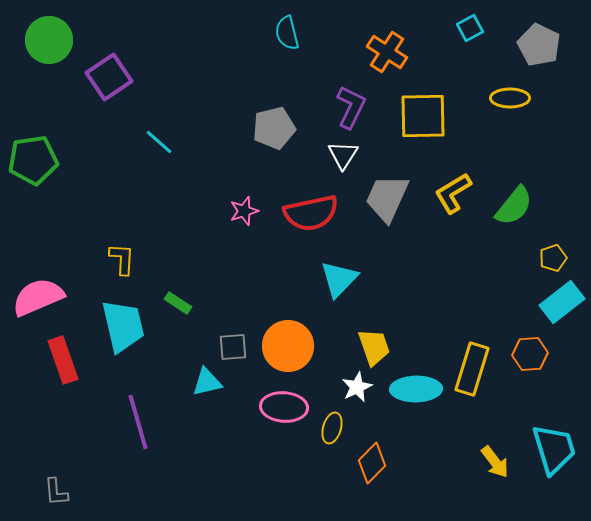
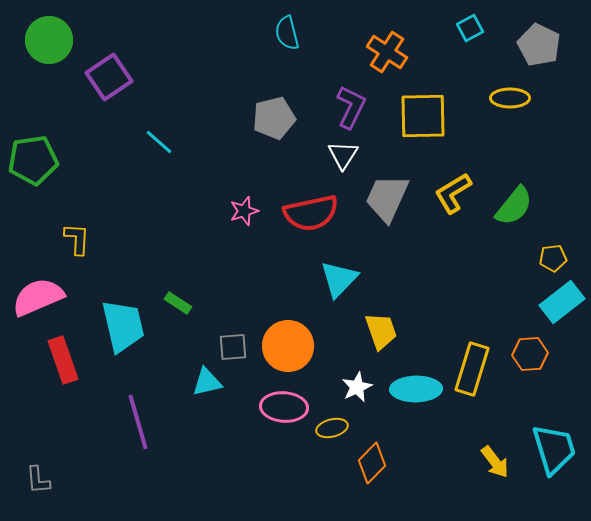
gray pentagon at (274, 128): moved 10 px up
yellow pentagon at (553, 258): rotated 12 degrees clockwise
yellow L-shape at (122, 259): moved 45 px left, 20 px up
yellow trapezoid at (374, 347): moved 7 px right, 16 px up
yellow ellipse at (332, 428): rotated 60 degrees clockwise
gray L-shape at (56, 492): moved 18 px left, 12 px up
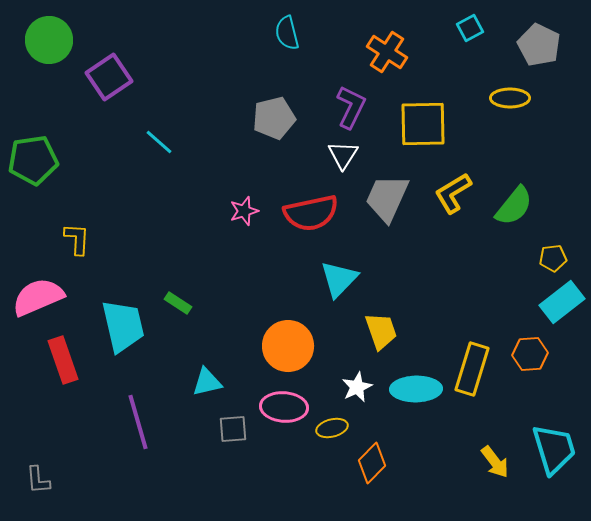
yellow square at (423, 116): moved 8 px down
gray square at (233, 347): moved 82 px down
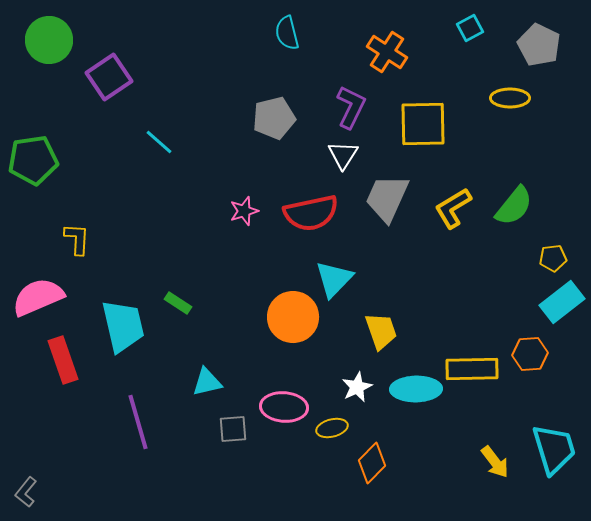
yellow L-shape at (453, 193): moved 15 px down
cyan triangle at (339, 279): moved 5 px left
orange circle at (288, 346): moved 5 px right, 29 px up
yellow rectangle at (472, 369): rotated 72 degrees clockwise
gray L-shape at (38, 480): moved 12 px left, 12 px down; rotated 44 degrees clockwise
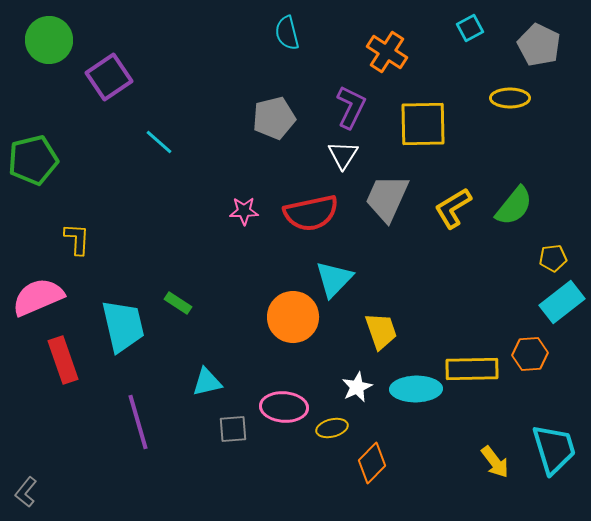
green pentagon at (33, 160): rotated 6 degrees counterclockwise
pink star at (244, 211): rotated 16 degrees clockwise
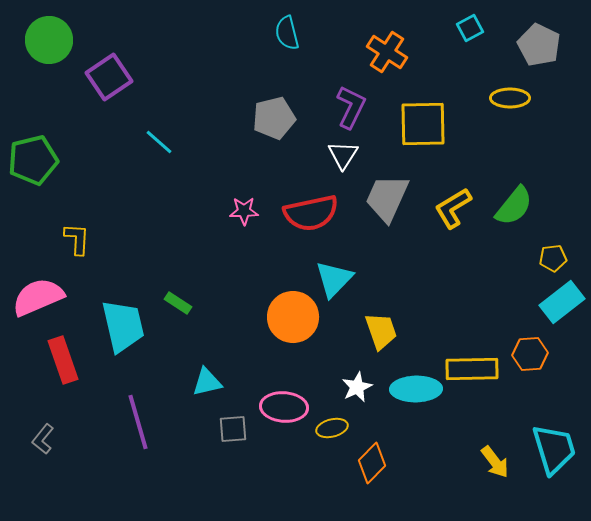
gray L-shape at (26, 492): moved 17 px right, 53 px up
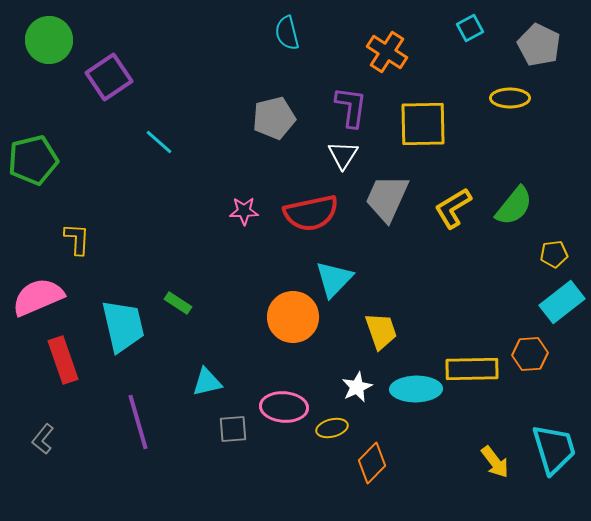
purple L-shape at (351, 107): rotated 18 degrees counterclockwise
yellow pentagon at (553, 258): moved 1 px right, 4 px up
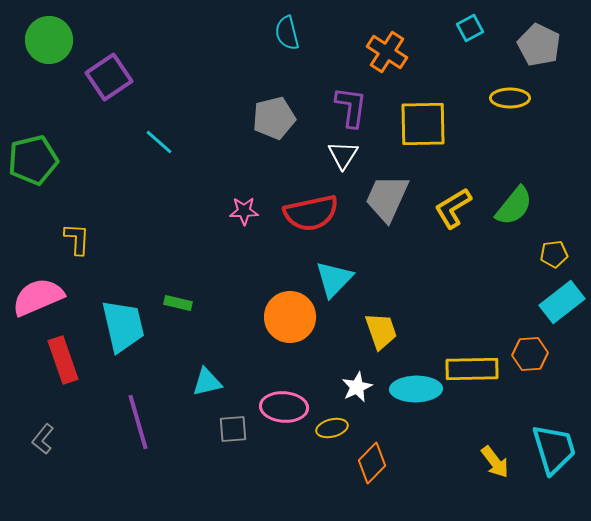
green rectangle at (178, 303): rotated 20 degrees counterclockwise
orange circle at (293, 317): moved 3 px left
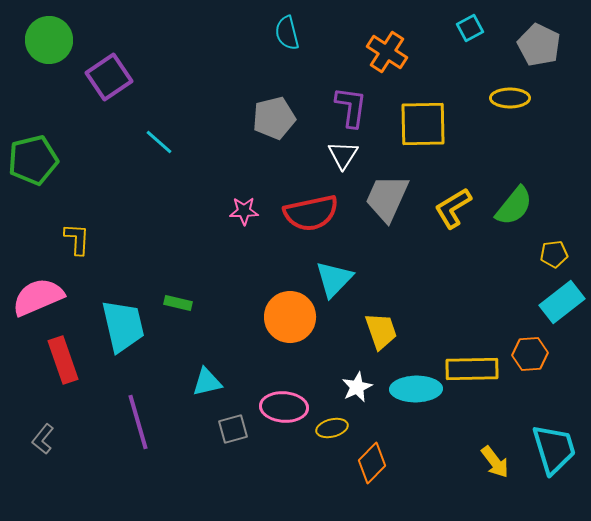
gray square at (233, 429): rotated 12 degrees counterclockwise
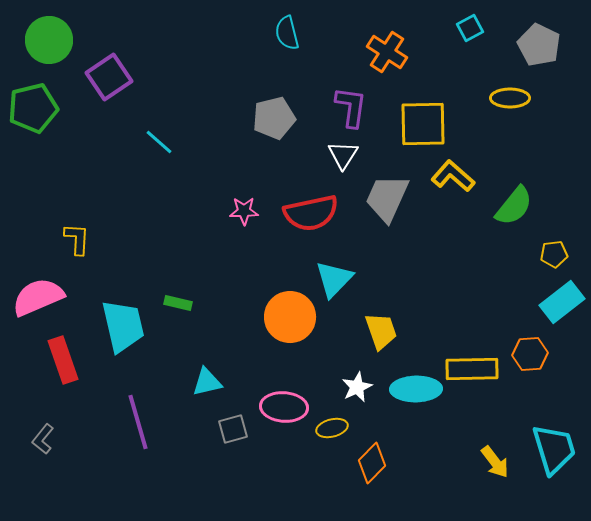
green pentagon at (33, 160): moved 52 px up
yellow L-shape at (453, 208): moved 32 px up; rotated 72 degrees clockwise
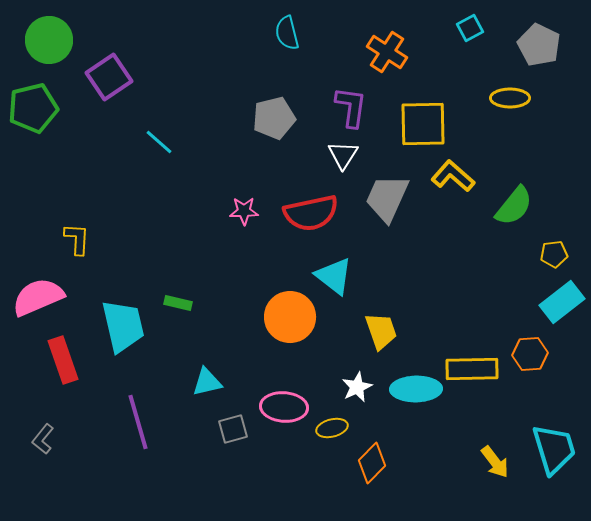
cyan triangle at (334, 279): moved 3 px up; rotated 36 degrees counterclockwise
